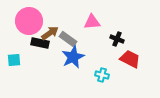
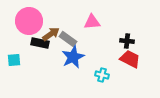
brown arrow: moved 1 px right, 1 px down
black cross: moved 10 px right, 2 px down; rotated 16 degrees counterclockwise
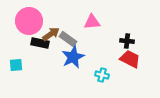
cyan square: moved 2 px right, 5 px down
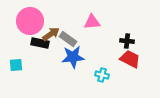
pink circle: moved 1 px right
blue star: rotated 20 degrees clockwise
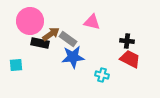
pink triangle: rotated 18 degrees clockwise
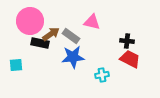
gray rectangle: moved 3 px right, 3 px up
cyan cross: rotated 24 degrees counterclockwise
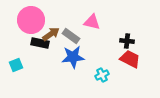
pink circle: moved 1 px right, 1 px up
cyan square: rotated 16 degrees counterclockwise
cyan cross: rotated 16 degrees counterclockwise
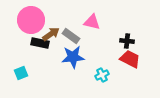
cyan square: moved 5 px right, 8 px down
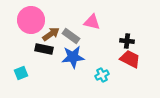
black rectangle: moved 4 px right, 6 px down
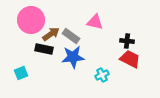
pink triangle: moved 3 px right
